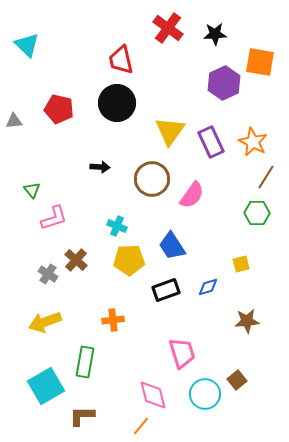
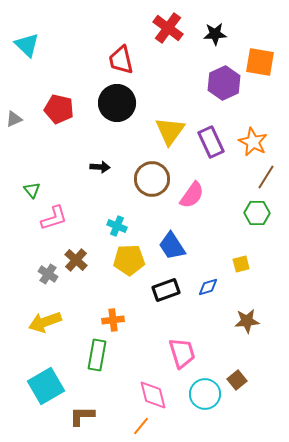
gray triangle: moved 2 px up; rotated 18 degrees counterclockwise
green rectangle: moved 12 px right, 7 px up
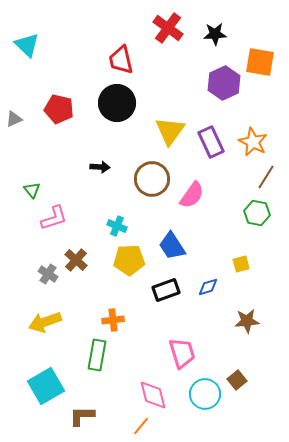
green hexagon: rotated 10 degrees clockwise
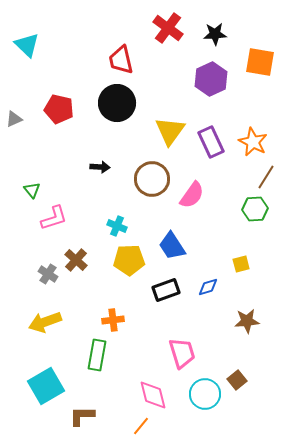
purple hexagon: moved 13 px left, 4 px up
green hexagon: moved 2 px left, 4 px up; rotated 15 degrees counterclockwise
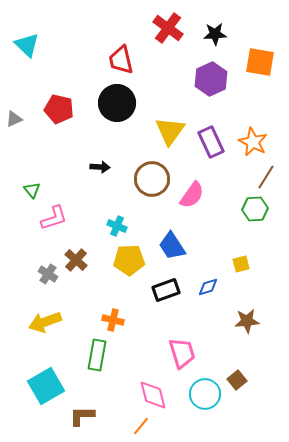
orange cross: rotated 20 degrees clockwise
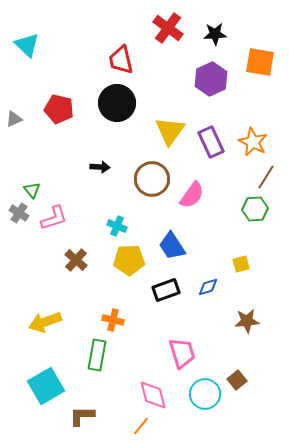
gray cross: moved 29 px left, 61 px up
